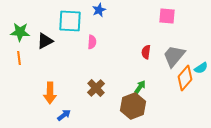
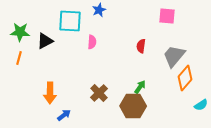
red semicircle: moved 5 px left, 6 px up
orange line: rotated 24 degrees clockwise
cyan semicircle: moved 37 px down
brown cross: moved 3 px right, 5 px down
brown hexagon: rotated 20 degrees clockwise
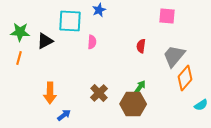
brown hexagon: moved 2 px up
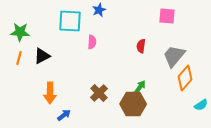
black triangle: moved 3 px left, 15 px down
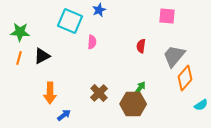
cyan square: rotated 20 degrees clockwise
green arrow: moved 1 px down
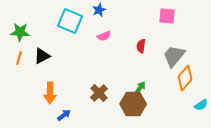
pink semicircle: moved 12 px right, 6 px up; rotated 64 degrees clockwise
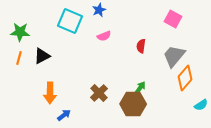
pink square: moved 6 px right, 3 px down; rotated 24 degrees clockwise
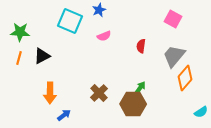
cyan semicircle: moved 7 px down
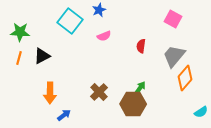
cyan square: rotated 15 degrees clockwise
brown cross: moved 1 px up
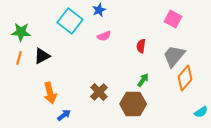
green star: moved 1 px right
green arrow: moved 3 px right, 8 px up
orange arrow: rotated 15 degrees counterclockwise
